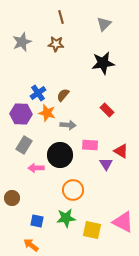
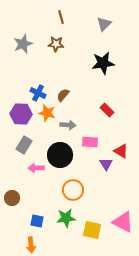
gray star: moved 1 px right, 2 px down
blue cross: rotated 28 degrees counterclockwise
pink rectangle: moved 3 px up
orange arrow: rotated 133 degrees counterclockwise
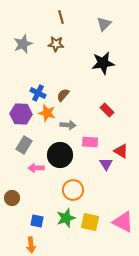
green star: rotated 12 degrees counterclockwise
yellow square: moved 2 px left, 8 px up
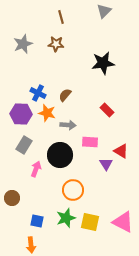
gray triangle: moved 13 px up
brown semicircle: moved 2 px right
pink arrow: moved 1 px down; rotated 112 degrees clockwise
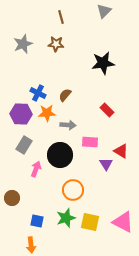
orange star: rotated 18 degrees counterclockwise
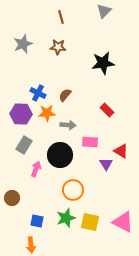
brown star: moved 2 px right, 3 px down
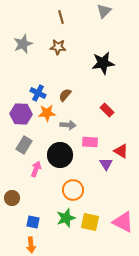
blue square: moved 4 px left, 1 px down
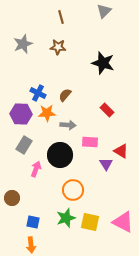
black star: rotated 25 degrees clockwise
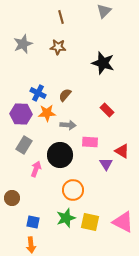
red triangle: moved 1 px right
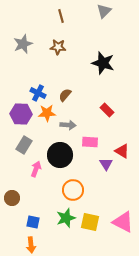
brown line: moved 1 px up
